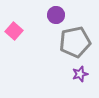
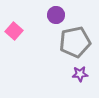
purple star: rotated 14 degrees clockwise
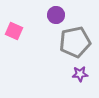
pink square: rotated 18 degrees counterclockwise
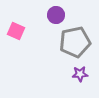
pink square: moved 2 px right
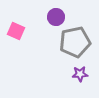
purple circle: moved 2 px down
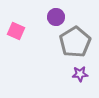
gray pentagon: rotated 20 degrees counterclockwise
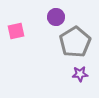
pink square: rotated 36 degrees counterclockwise
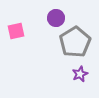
purple circle: moved 1 px down
purple star: rotated 21 degrees counterclockwise
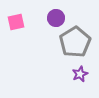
pink square: moved 9 px up
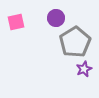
purple star: moved 4 px right, 5 px up
